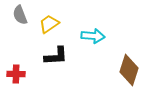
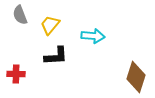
yellow trapezoid: moved 1 px right, 1 px down; rotated 15 degrees counterclockwise
brown diamond: moved 7 px right, 7 px down
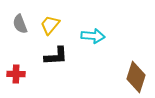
gray semicircle: moved 9 px down
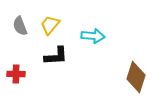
gray semicircle: moved 2 px down
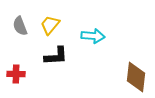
brown diamond: rotated 12 degrees counterclockwise
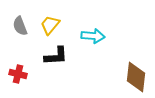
red cross: moved 2 px right; rotated 12 degrees clockwise
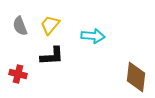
black L-shape: moved 4 px left
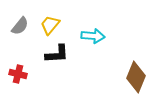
gray semicircle: rotated 120 degrees counterclockwise
black L-shape: moved 5 px right, 2 px up
brown diamond: rotated 16 degrees clockwise
